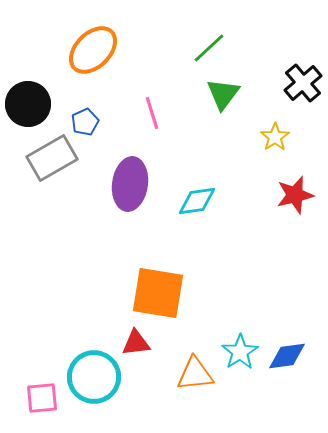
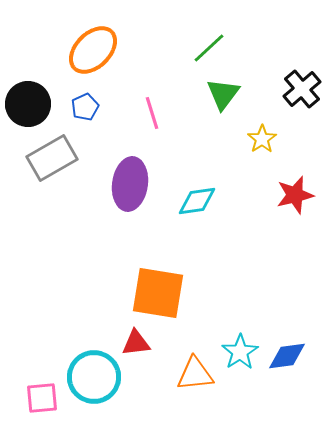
black cross: moved 1 px left, 6 px down
blue pentagon: moved 15 px up
yellow star: moved 13 px left, 2 px down
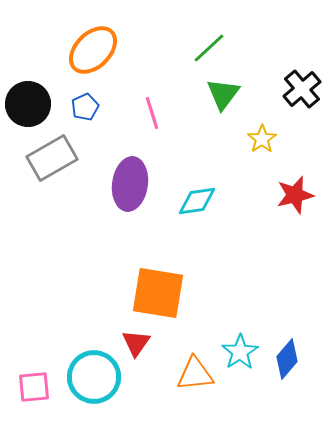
red triangle: rotated 48 degrees counterclockwise
blue diamond: moved 3 px down; rotated 42 degrees counterclockwise
pink square: moved 8 px left, 11 px up
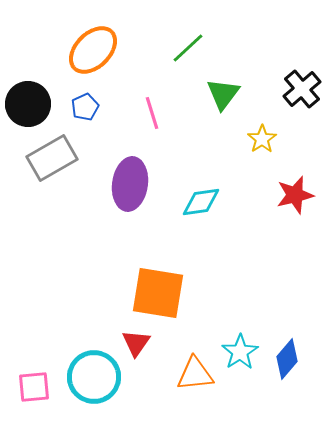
green line: moved 21 px left
cyan diamond: moved 4 px right, 1 px down
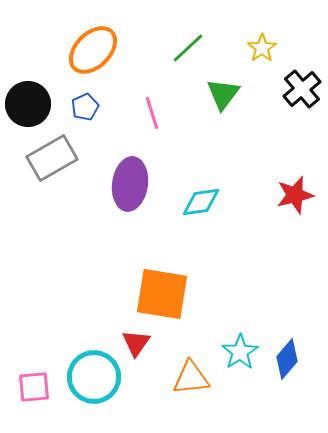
yellow star: moved 91 px up
orange square: moved 4 px right, 1 px down
orange triangle: moved 4 px left, 4 px down
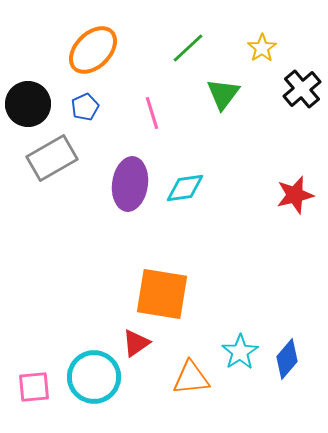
cyan diamond: moved 16 px left, 14 px up
red triangle: rotated 20 degrees clockwise
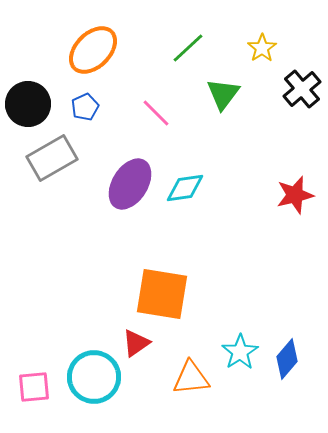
pink line: moved 4 px right; rotated 28 degrees counterclockwise
purple ellipse: rotated 24 degrees clockwise
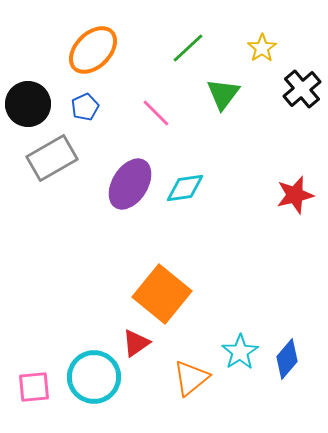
orange square: rotated 30 degrees clockwise
orange triangle: rotated 33 degrees counterclockwise
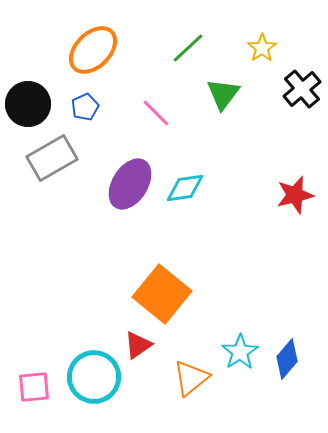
red triangle: moved 2 px right, 2 px down
